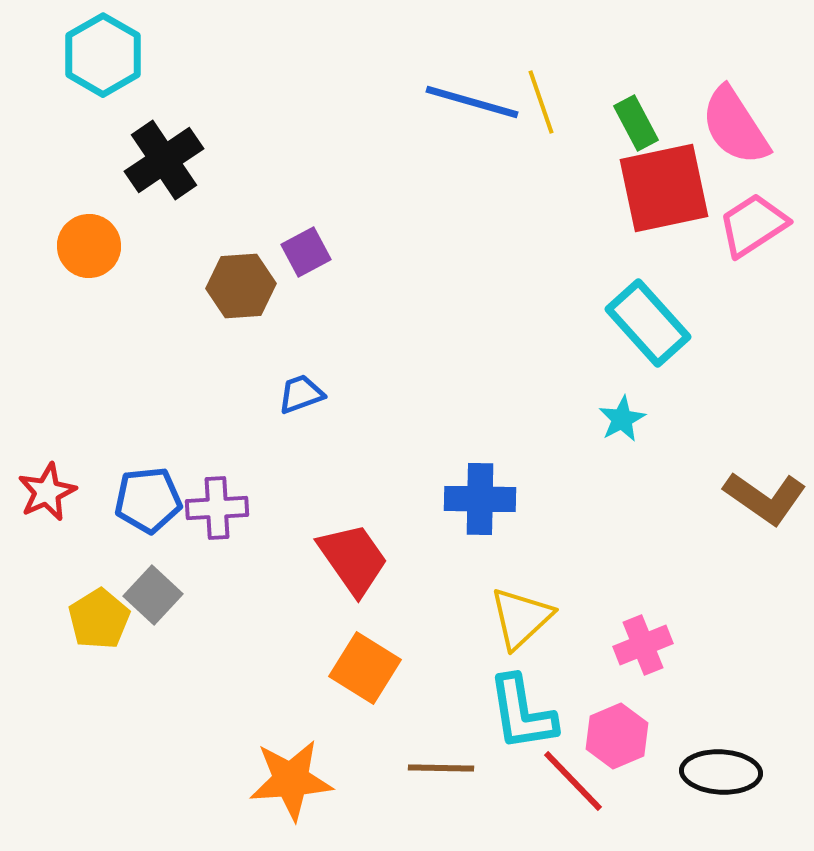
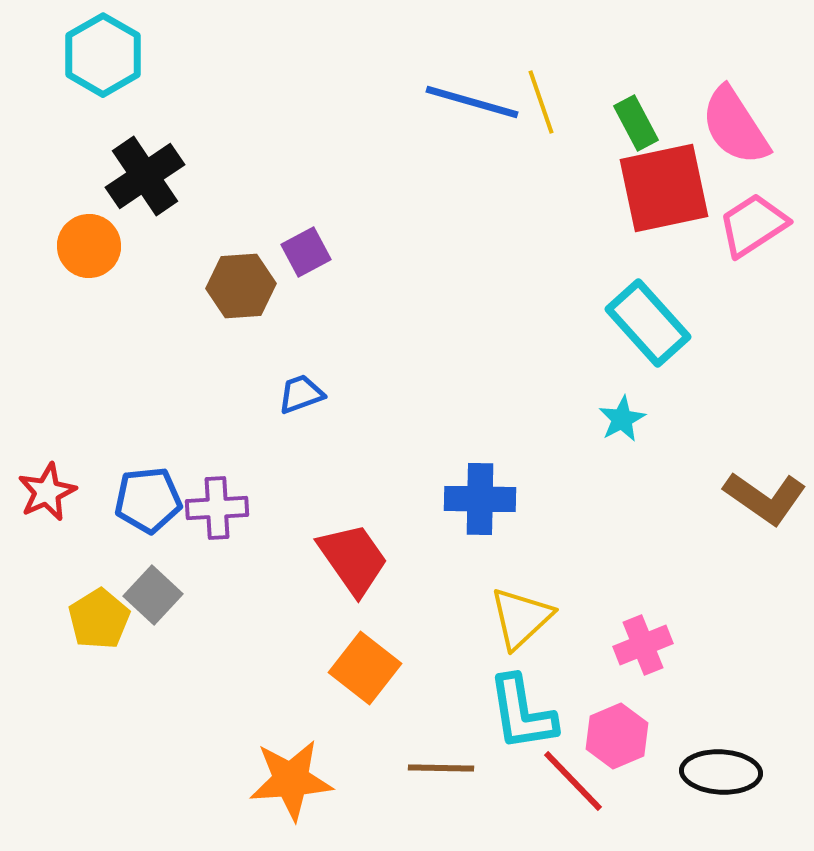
black cross: moved 19 px left, 16 px down
orange square: rotated 6 degrees clockwise
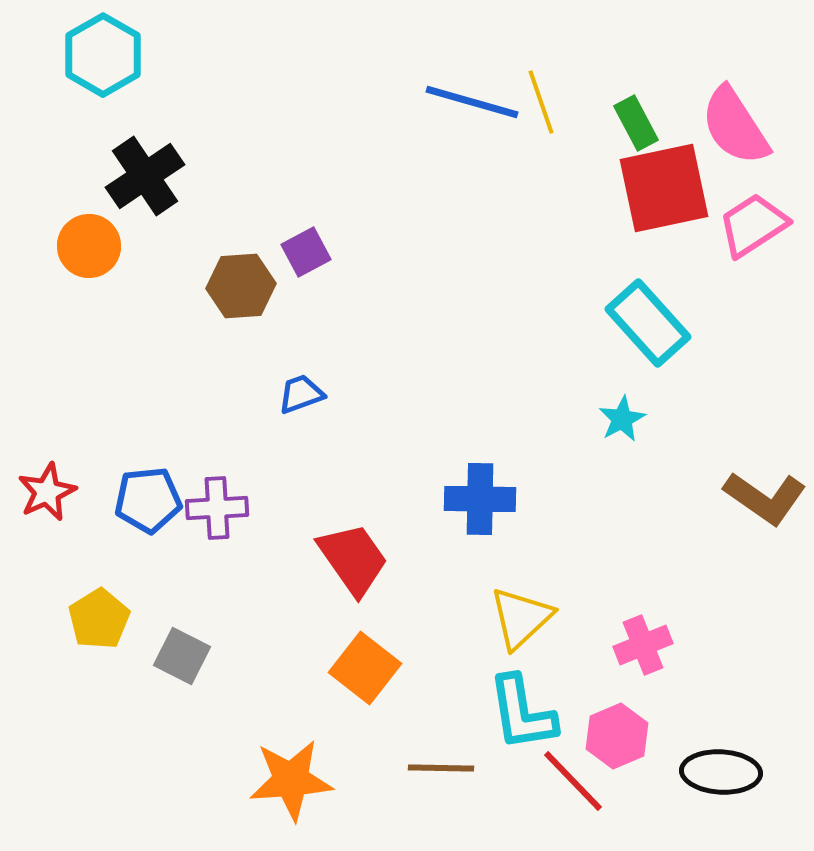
gray square: moved 29 px right, 61 px down; rotated 16 degrees counterclockwise
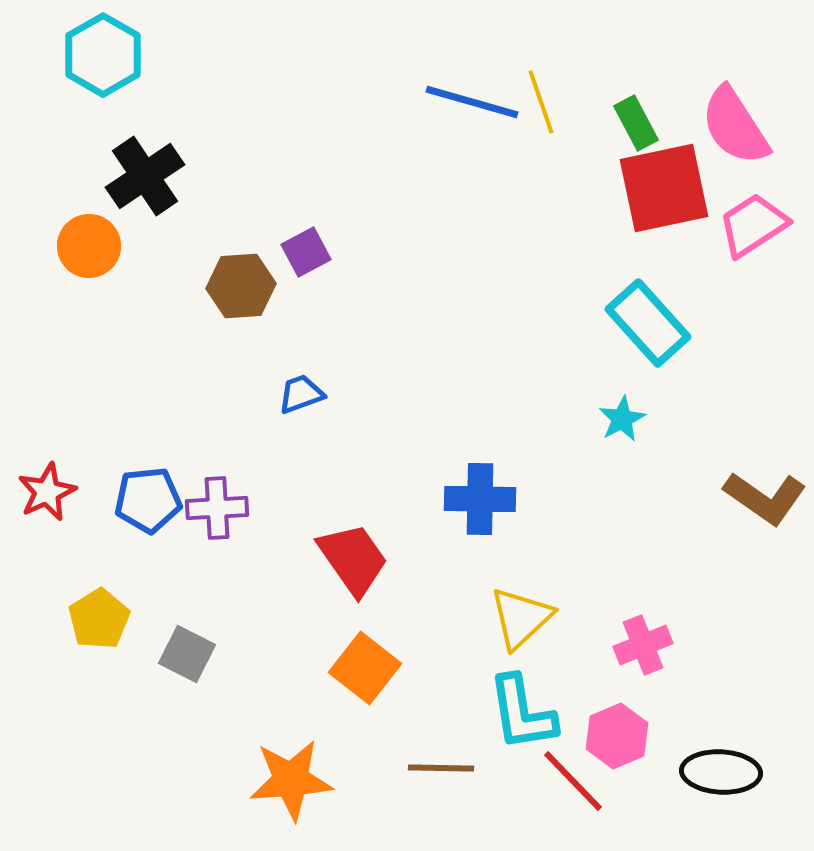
gray square: moved 5 px right, 2 px up
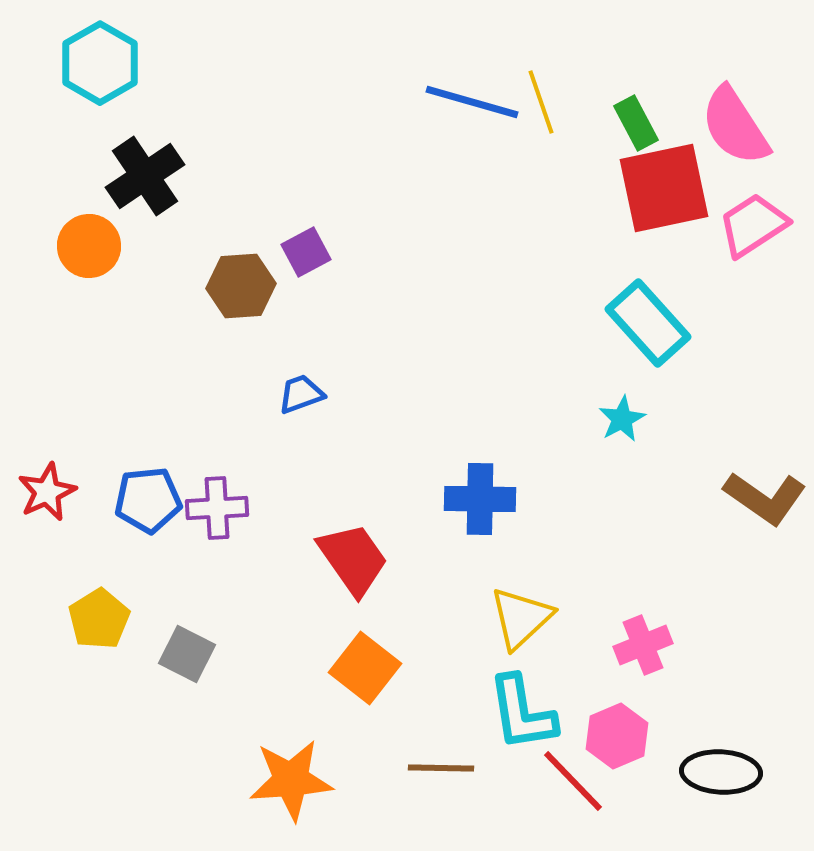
cyan hexagon: moved 3 px left, 8 px down
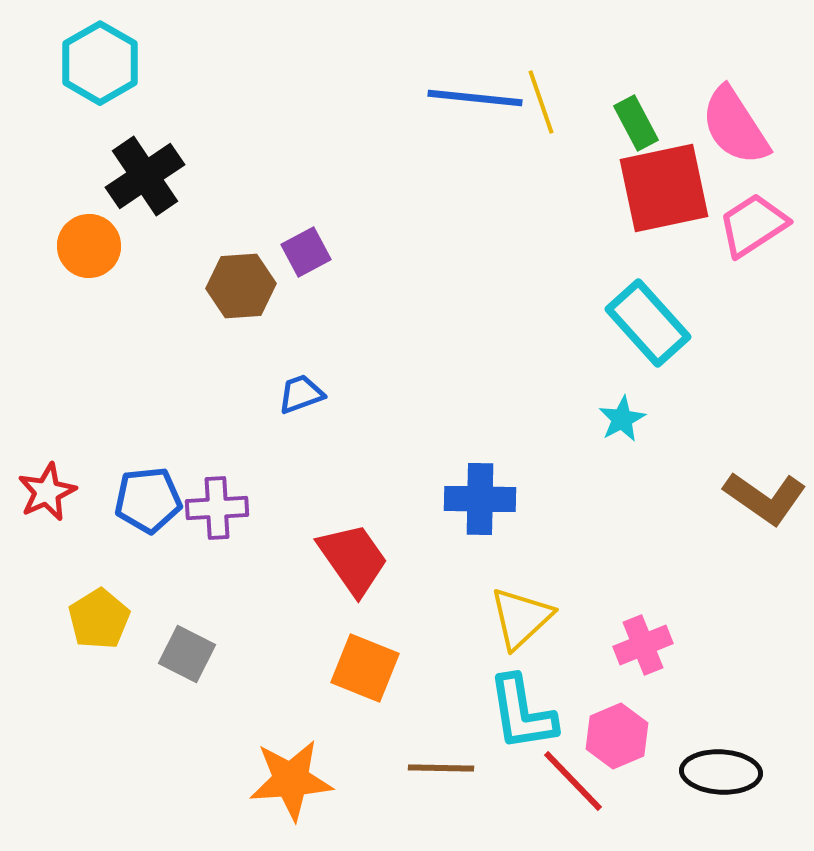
blue line: moved 3 px right, 4 px up; rotated 10 degrees counterclockwise
orange square: rotated 16 degrees counterclockwise
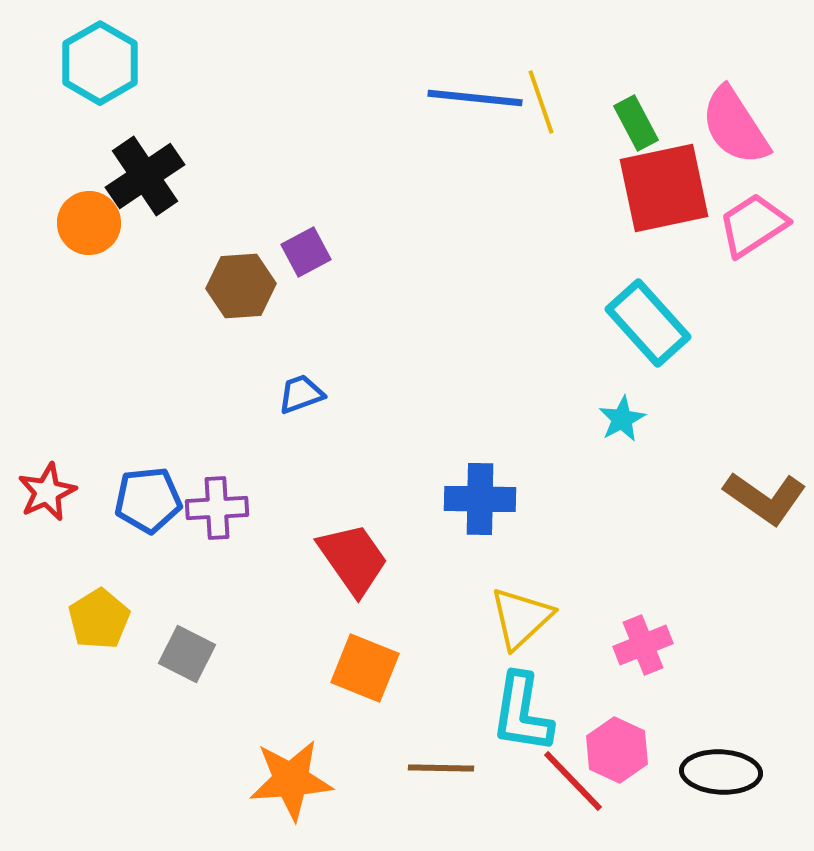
orange circle: moved 23 px up
cyan L-shape: rotated 18 degrees clockwise
pink hexagon: moved 14 px down; rotated 12 degrees counterclockwise
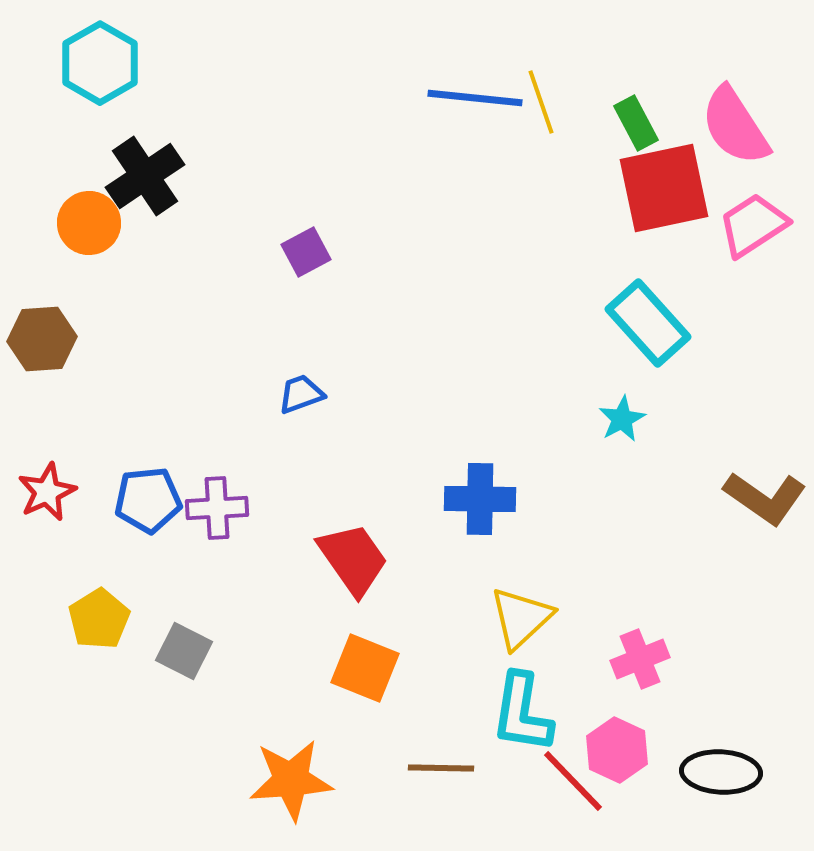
brown hexagon: moved 199 px left, 53 px down
pink cross: moved 3 px left, 14 px down
gray square: moved 3 px left, 3 px up
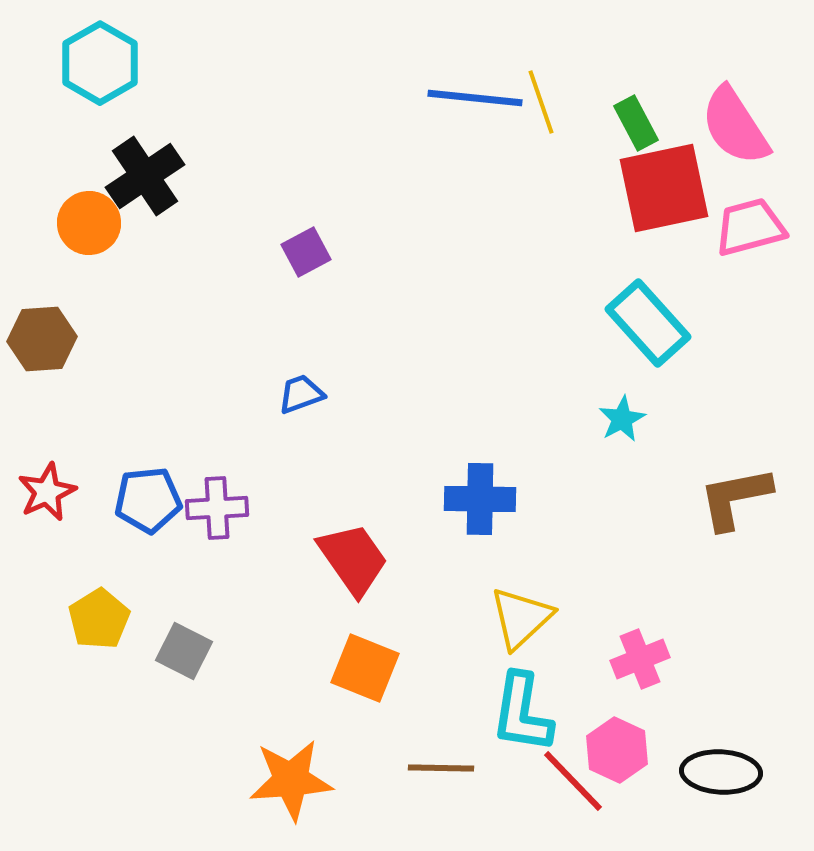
pink trapezoid: moved 3 px left, 2 px down; rotated 18 degrees clockwise
brown L-shape: moved 30 px left; rotated 134 degrees clockwise
